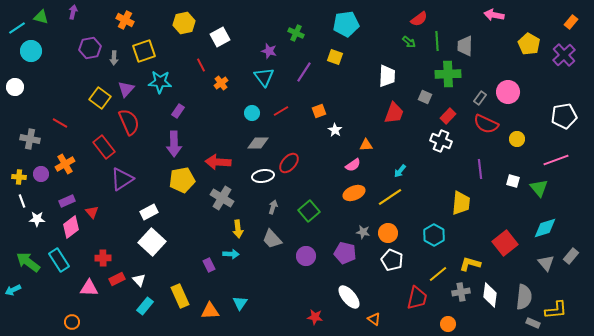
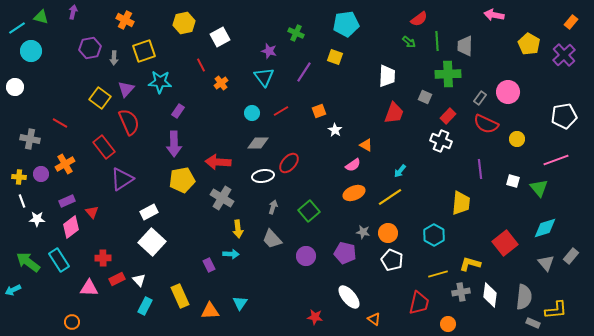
orange triangle at (366, 145): rotated 32 degrees clockwise
yellow line at (438, 274): rotated 24 degrees clockwise
red trapezoid at (417, 298): moved 2 px right, 5 px down
cyan rectangle at (145, 306): rotated 12 degrees counterclockwise
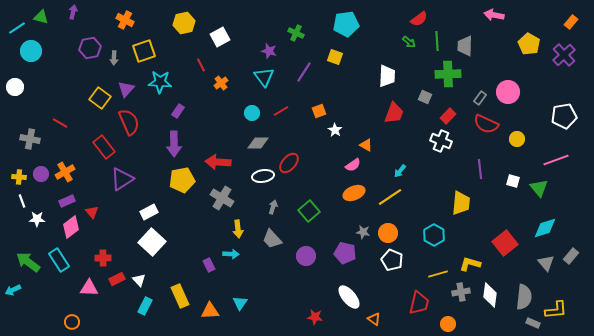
orange cross at (65, 164): moved 8 px down
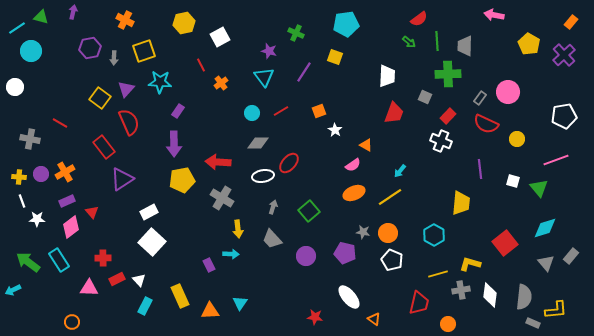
gray cross at (461, 292): moved 2 px up
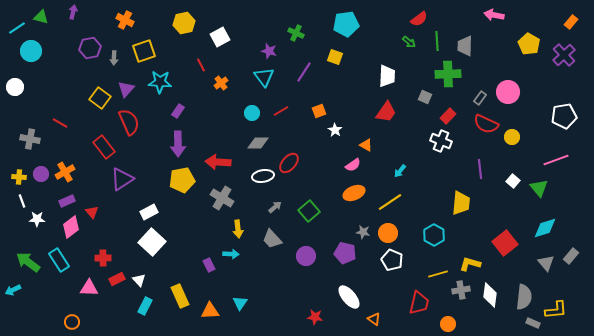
red trapezoid at (394, 113): moved 8 px left, 1 px up; rotated 15 degrees clockwise
yellow circle at (517, 139): moved 5 px left, 2 px up
purple arrow at (174, 144): moved 4 px right
white square at (513, 181): rotated 24 degrees clockwise
yellow line at (390, 197): moved 5 px down
gray arrow at (273, 207): moved 2 px right; rotated 32 degrees clockwise
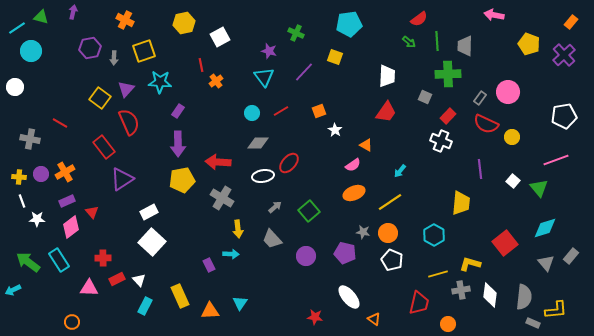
cyan pentagon at (346, 24): moved 3 px right
yellow pentagon at (529, 44): rotated 10 degrees counterclockwise
red line at (201, 65): rotated 16 degrees clockwise
purple line at (304, 72): rotated 10 degrees clockwise
orange cross at (221, 83): moved 5 px left, 2 px up
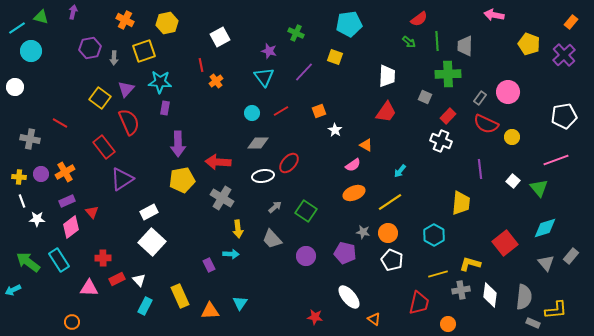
yellow hexagon at (184, 23): moved 17 px left
purple rectangle at (178, 111): moved 13 px left, 3 px up; rotated 24 degrees counterclockwise
green square at (309, 211): moved 3 px left; rotated 15 degrees counterclockwise
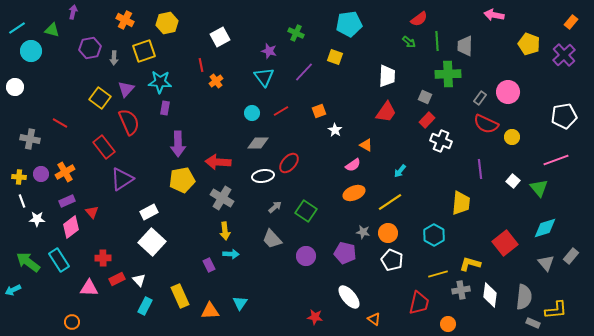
green triangle at (41, 17): moved 11 px right, 13 px down
red rectangle at (448, 116): moved 21 px left, 4 px down
yellow arrow at (238, 229): moved 13 px left, 2 px down
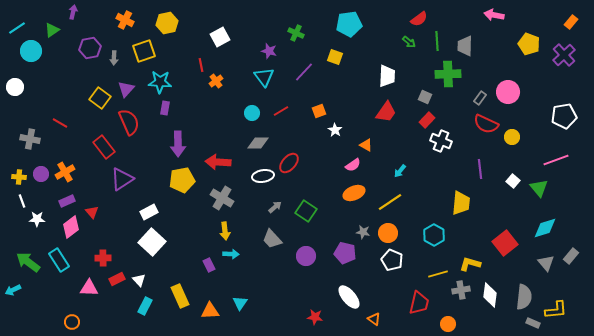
green triangle at (52, 30): rotated 49 degrees counterclockwise
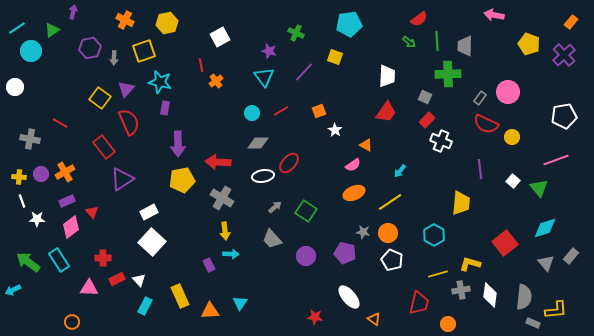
cyan star at (160, 82): rotated 10 degrees clockwise
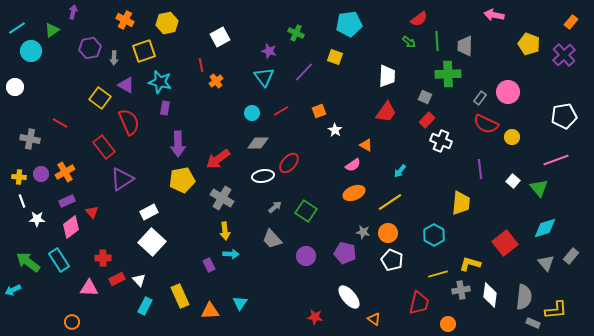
purple triangle at (126, 89): moved 4 px up; rotated 42 degrees counterclockwise
red arrow at (218, 162): moved 3 px up; rotated 40 degrees counterclockwise
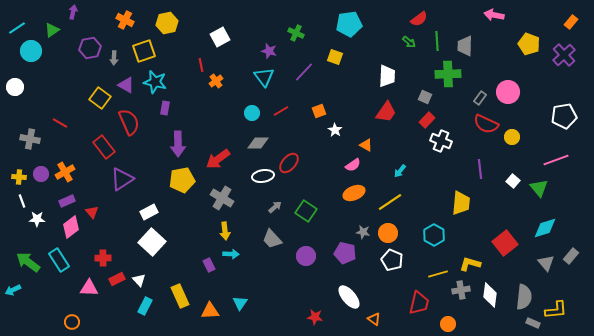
cyan star at (160, 82): moved 5 px left
